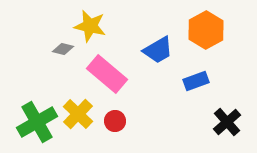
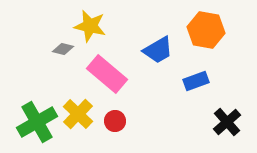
orange hexagon: rotated 21 degrees counterclockwise
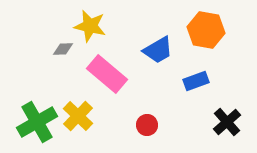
gray diamond: rotated 15 degrees counterclockwise
yellow cross: moved 2 px down
red circle: moved 32 px right, 4 px down
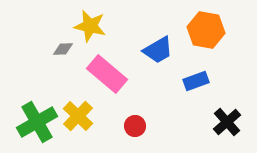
red circle: moved 12 px left, 1 px down
